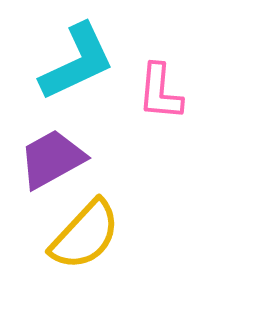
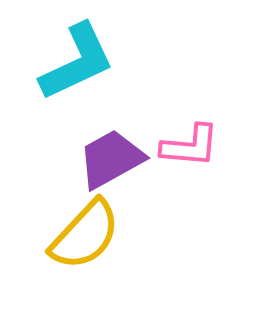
pink L-shape: moved 30 px right, 54 px down; rotated 90 degrees counterclockwise
purple trapezoid: moved 59 px right
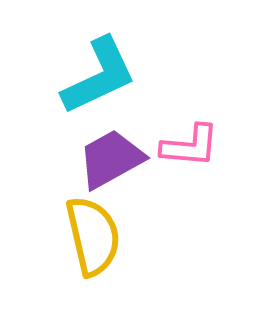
cyan L-shape: moved 22 px right, 14 px down
yellow semicircle: moved 8 px right, 1 px down; rotated 56 degrees counterclockwise
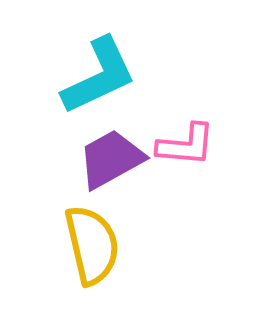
pink L-shape: moved 4 px left, 1 px up
yellow semicircle: moved 1 px left, 9 px down
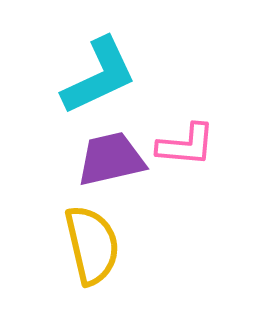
purple trapezoid: rotated 16 degrees clockwise
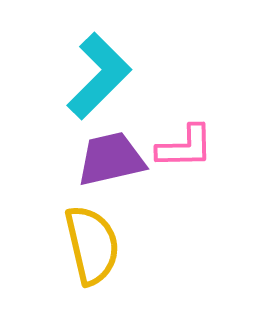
cyan L-shape: rotated 20 degrees counterclockwise
pink L-shape: moved 1 px left, 2 px down; rotated 6 degrees counterclockwise
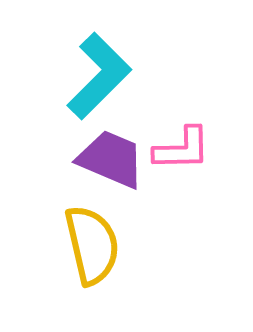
pink L-shape: moved 3 px left, 2 px down
purple trapezoid: rotated 36 degrees clockwise
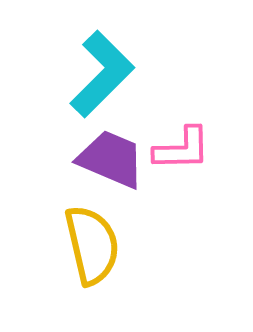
cyan L-shape: moved 3 px right, 2 px up
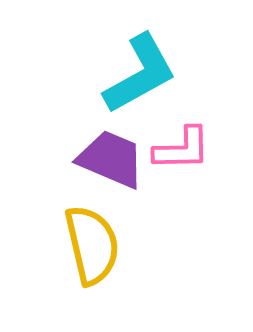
cyan L-shape: moved 38 px right; rotated 16 degrees clockwise
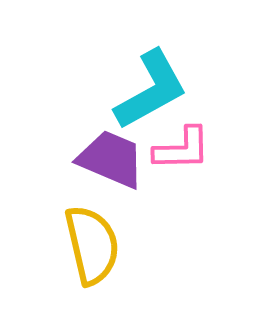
cyan L-shape: moved 11 px right, 16 px down
